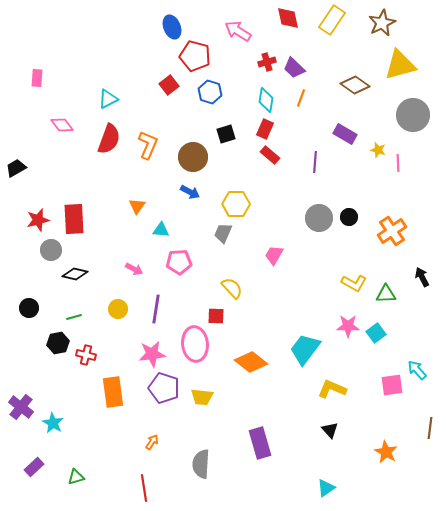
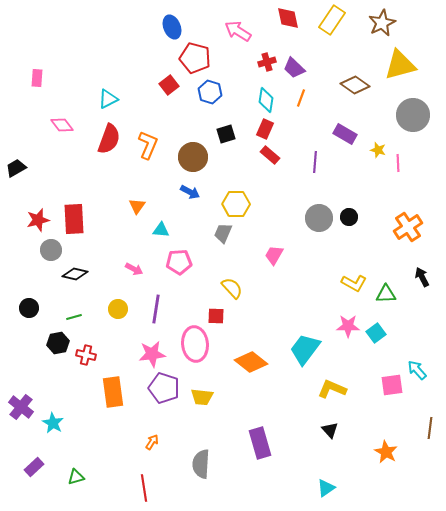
red pentagon at (195, 56): moved 2 px down
orange cross at (392, 231): moved 16 px right, 4 px up
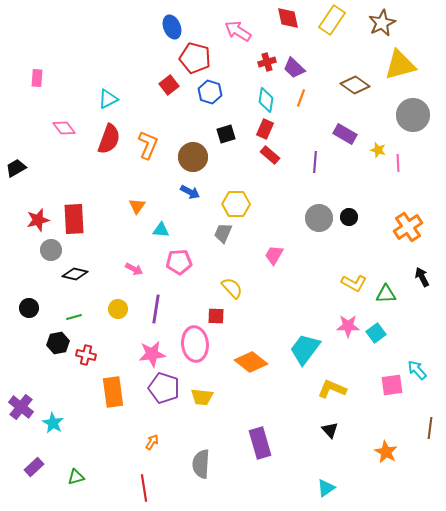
pink diamond at (62, 125): moved 2 px right, 3 px down
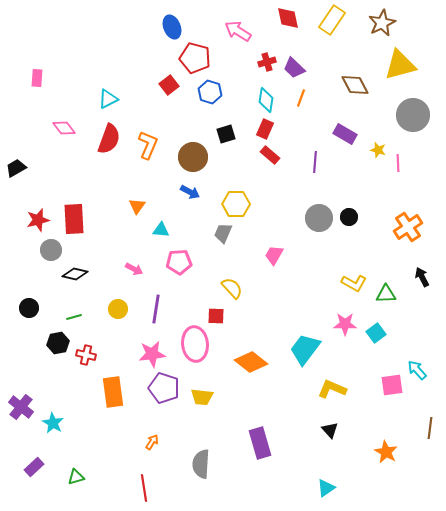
brown diamond at (355, 85): rotated 28 degrees clockwise
pink star at (348, 326): moved 3 px left, 2 px up
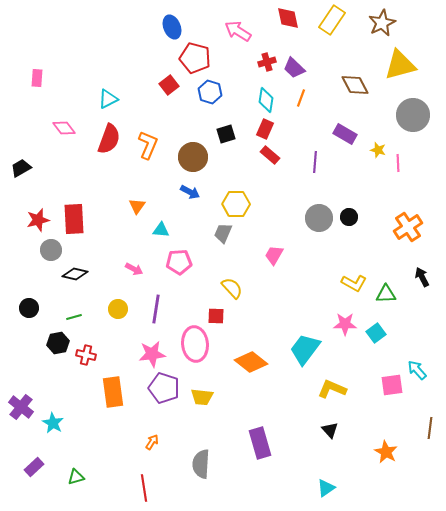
black trapezoid at (16, 168): moved 5 px right
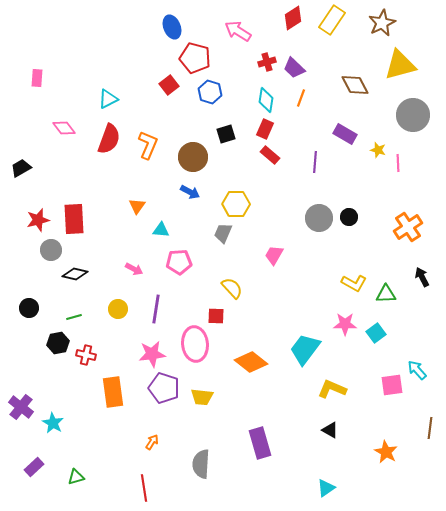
red diamond at (288, 18): moved 5 px right; rotated 70 degrees clockwise
black triangle at (330, 430): rotated 18 degrees counterclockwise
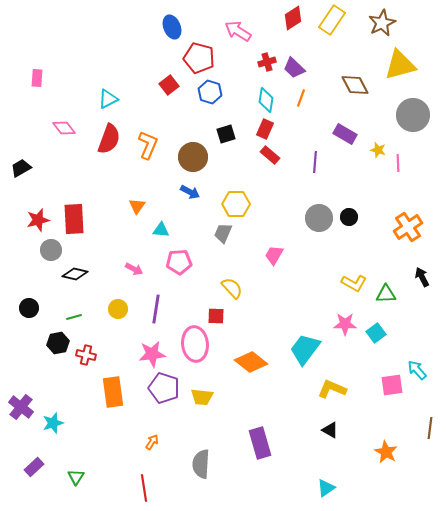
red pentagon at (195, 58): moved 4 px right
cyan star at (53, 423): rotated 25 degrees clockwise
green triangle at (76, 477): rotated 42 degrees counterclockwise
